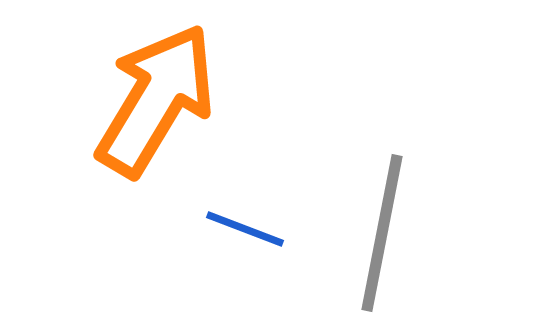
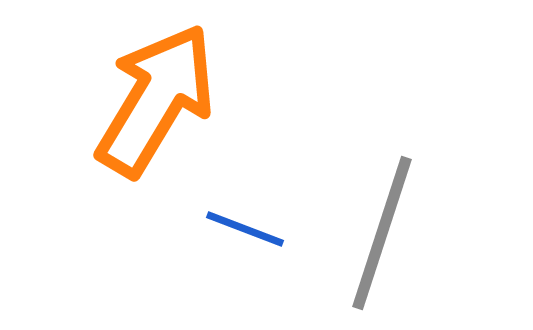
gray line: rotated 7 degrees clockwise
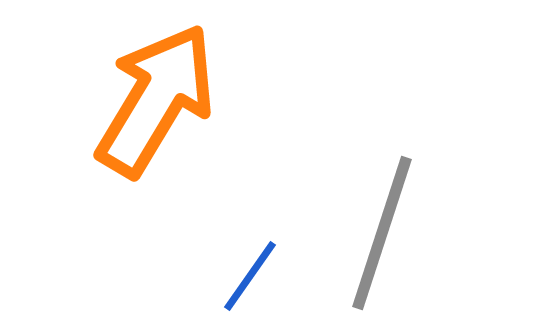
blue line: moved 5 px right, 47 px down; rotated 76 degrees counterclockwise
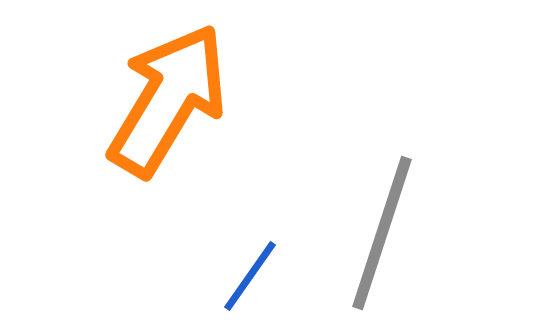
orange arrow: moved 12 px right
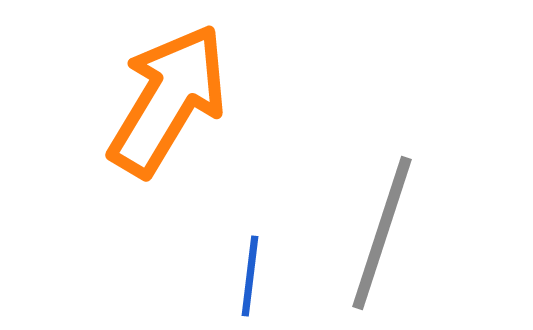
blue line: rotated 28 degrees counterclockwise
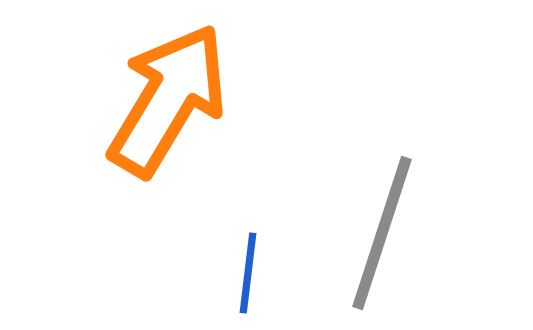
blue line: moved 2 px left, 3 px up
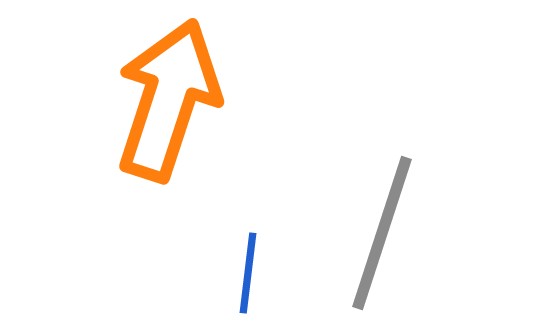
orange arrow: rotated 13 degrees counterclockwise
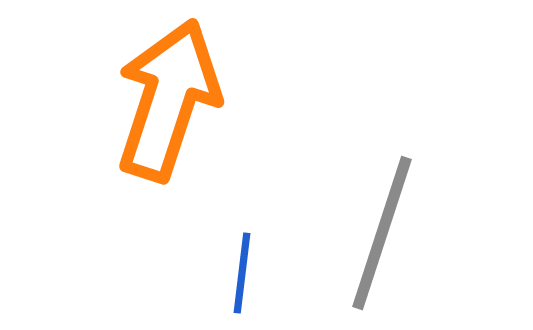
blue line: moved 6 px left
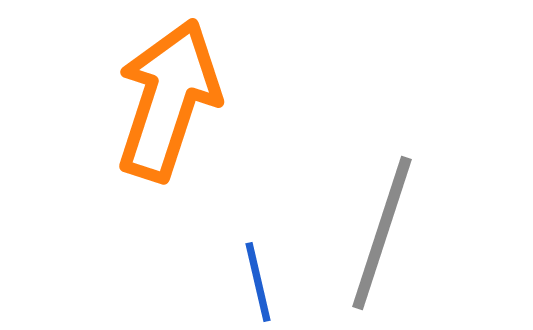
blue line: moved 16 px right, 9 px down; rotated 20 degrees counterclockwise
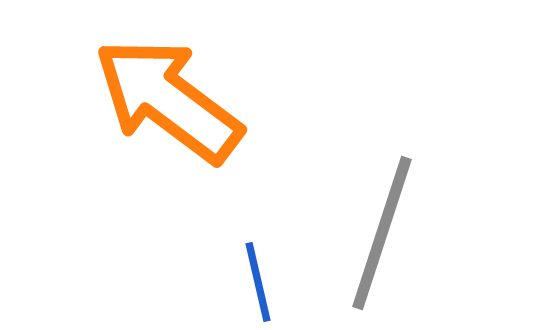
orange arrow: rotated 71 degrees counterclockwise
